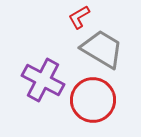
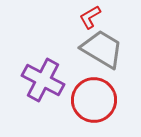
red L-shape: moved 11 px right
red circle: moved 1 px right
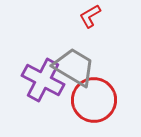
red L-shape: moved 1 px up
gray trapezoid: moved 28 px left, 18 px down
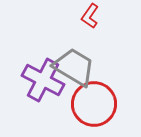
red L-shape: rotated 25 degrees counterclockwise
red circle: moved 4 px down
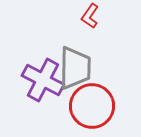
gray trapezoid: moved 1 px right, 1 px down; rotated 60 degrees clockwise
red circle: moved 2 px left, 2 px down
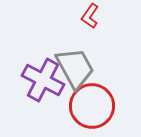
gray trapezoid: rotated 30 degrees counterclockwise
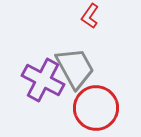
red circle: moved 4 px right, 2 px down
